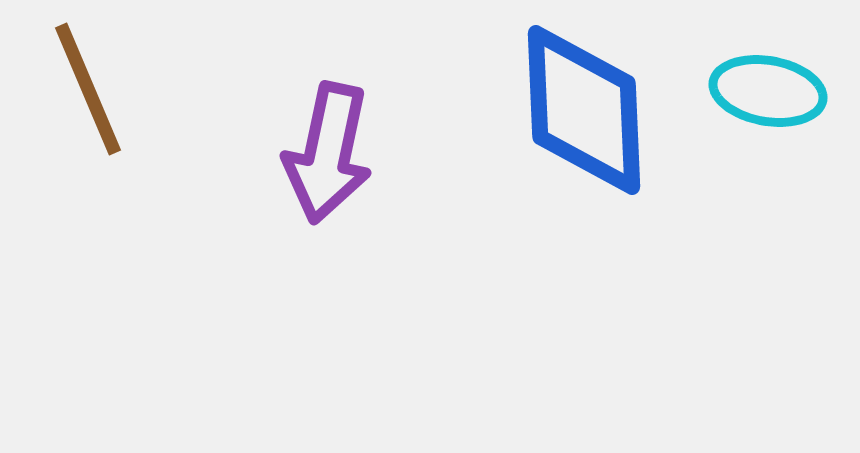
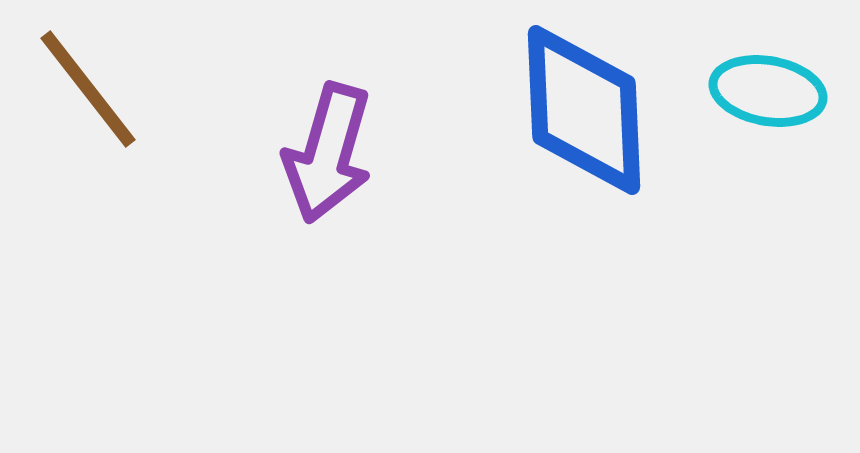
brown line: rotated 15 degrees counterclockwise
purple arrow: rotated 4 degrees clockwise
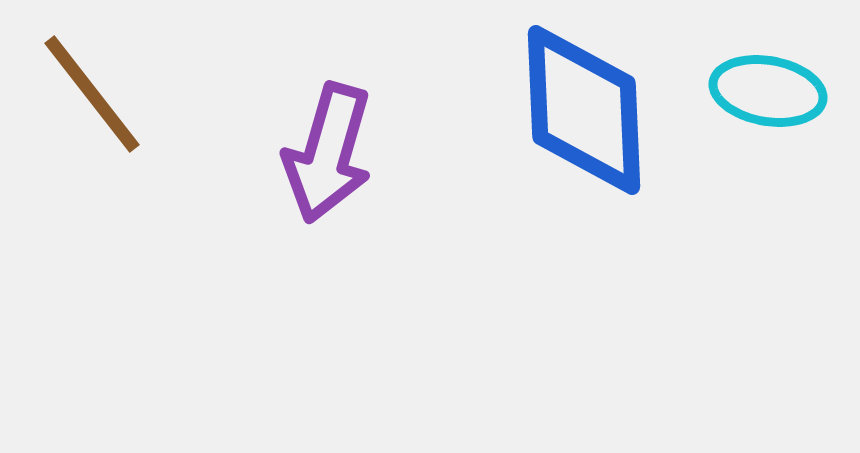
brown line: moved 4 px right, 5 px down
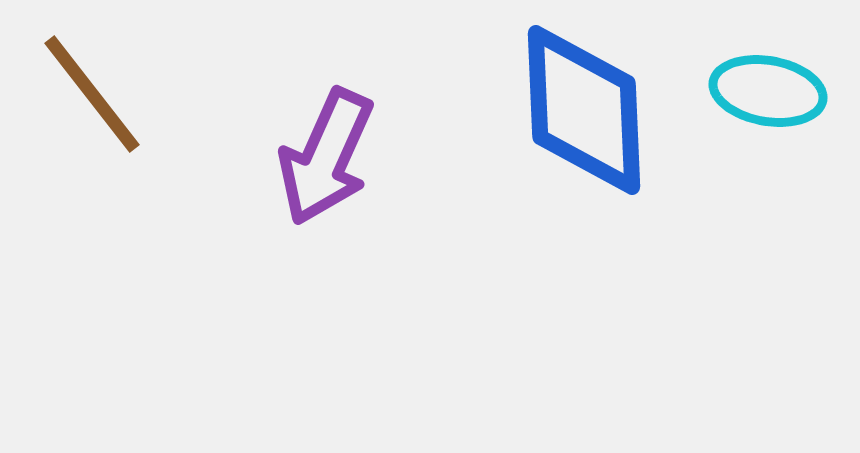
purple arrow: moved 2 px left, 4 px down; rotated 8 degrees clockwise
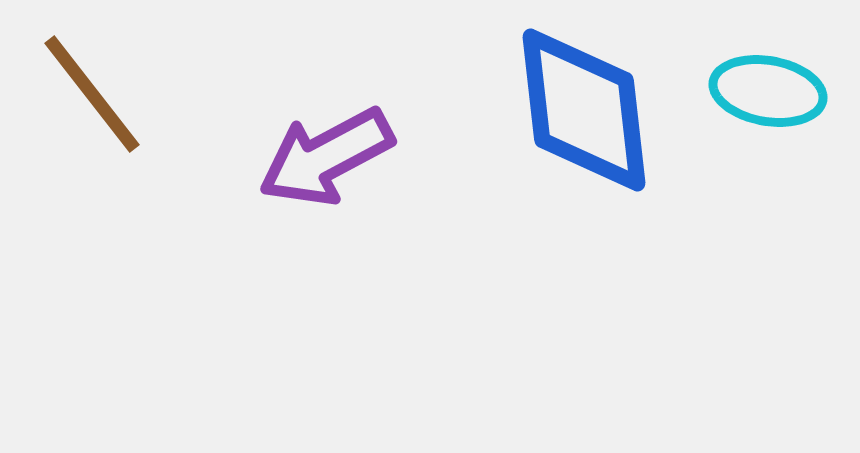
blue diamond: rotated 4 degrees counterclockwise
purple arrow: rotated 38 degrees clockwise
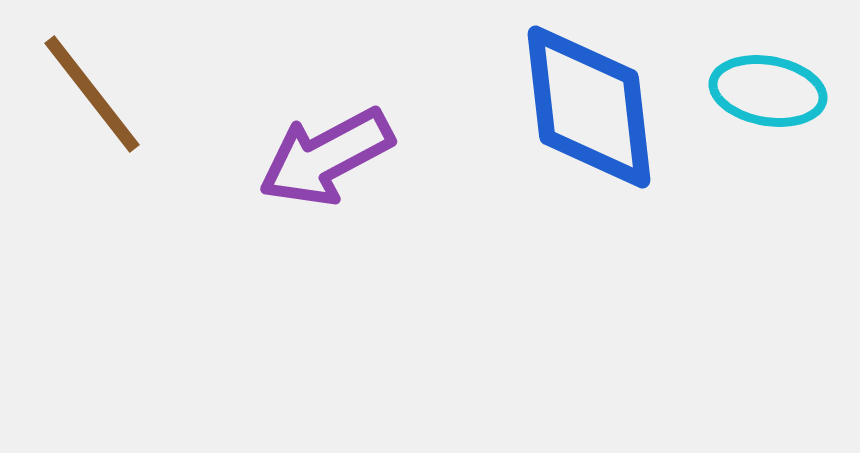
blue diamond: moved 5 px right, 3 px up
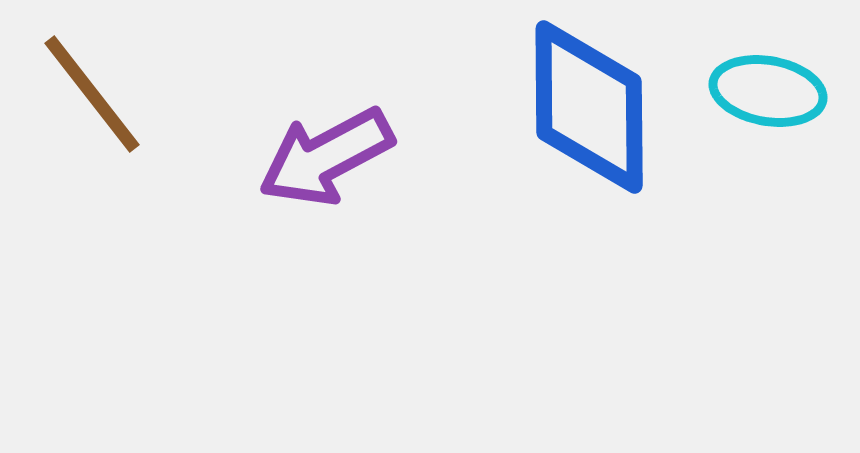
blue diamond: rotated 6 degrees clockwise
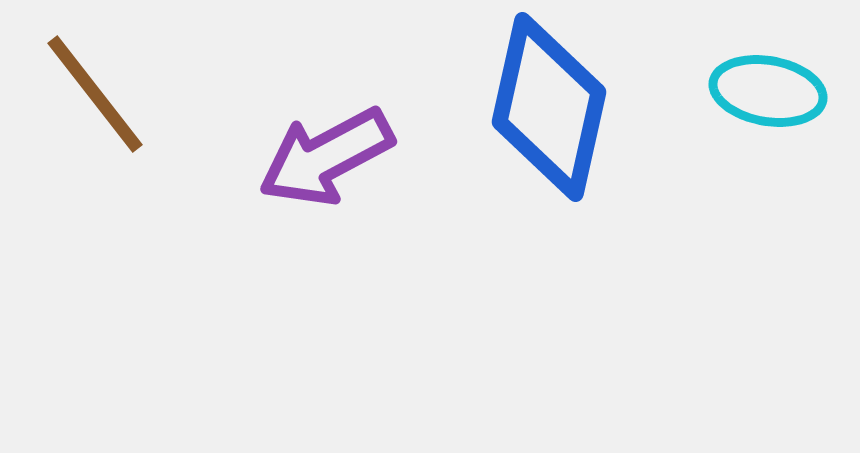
brown line: moved 3 px right
blue diamond: moved 40 px left; rotated 13 degrees clockwise
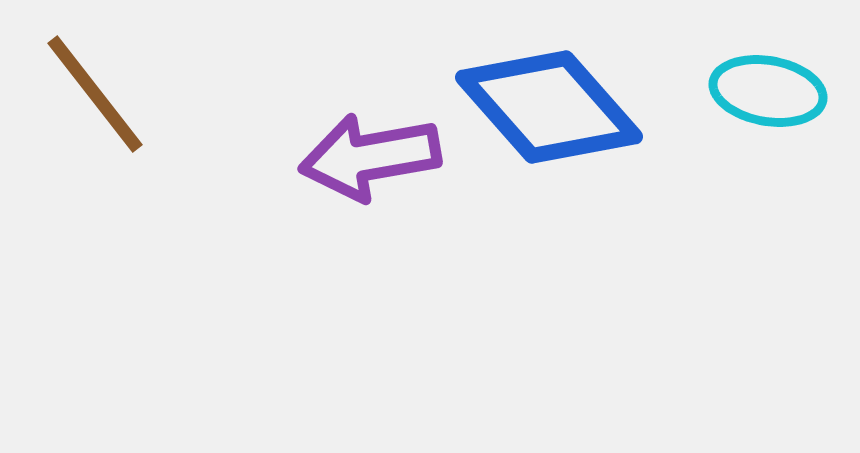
blue diamond: rotated 54 degrees counterclockwise
purple arrow: moved 44 px right; rotated 18 degrees clockwise
